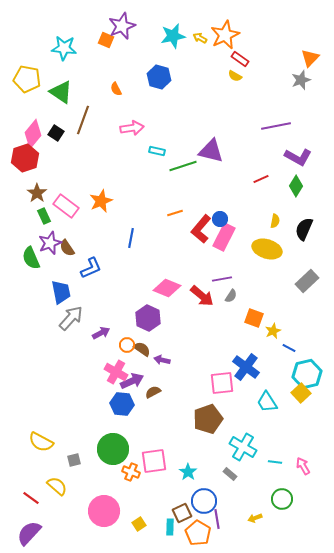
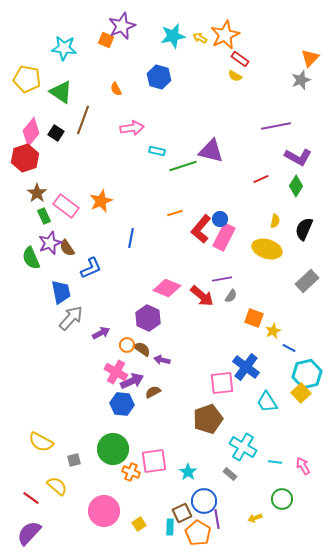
pink diamond at (33, 134): moved 2 px left, 2 px up
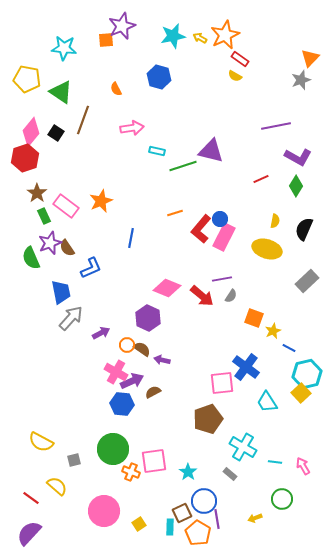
orange square at (106, 40): rotated 28 degrees counterclockwise
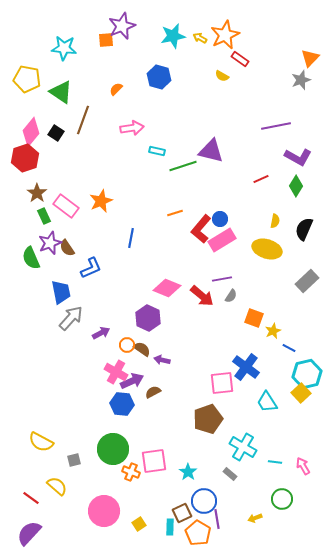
yellow semicircle at (235, 76): moved 13 px left
orange semicircle at (116, 89): rotated 72 degrees clockwise
pink rectangle at (224, 237): moved 2 px left, 3 px down; rotated 32 degrees clockwise
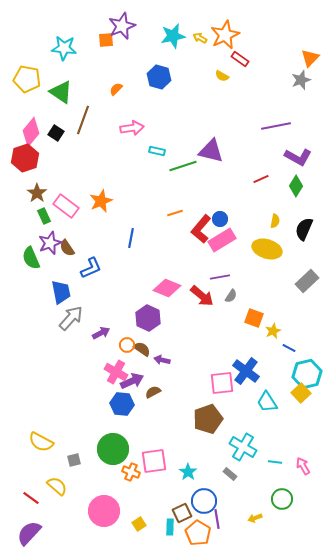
purple line at (222, 279): moved 2 px left, 2 px up
blue cross at (246, 367): moved 4 px down
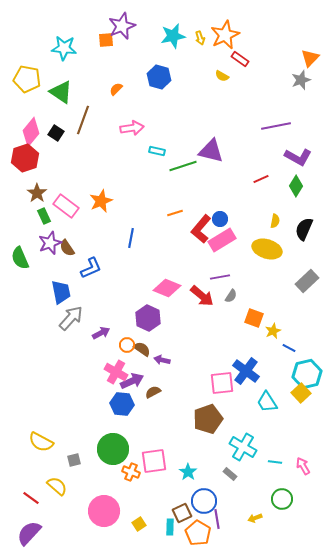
yellow arrow at (200, 38): rotated 136 degrees counterclockwise
green semicircle at (31, 258): moved 11 px left
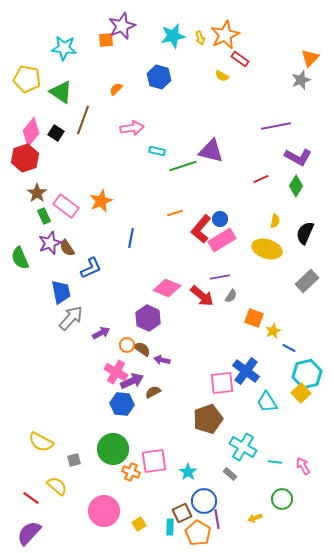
black semicircle at (304, 229): moved 1 px right, 4 px down
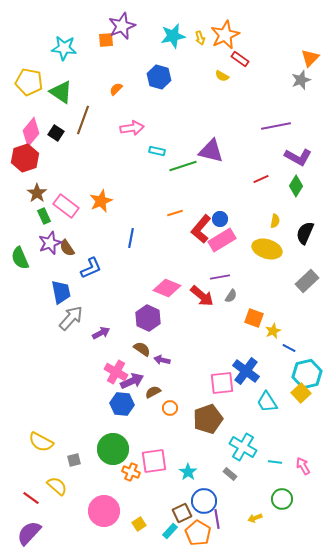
yellow pentagon at (27, 79): moved 2 px right, 3 px down
orange circle at (127, 345): moved 43 px right, 63 px down
cyan rectangle at (170, 527): moved 4 px down; rotated 42 degrees clockwise
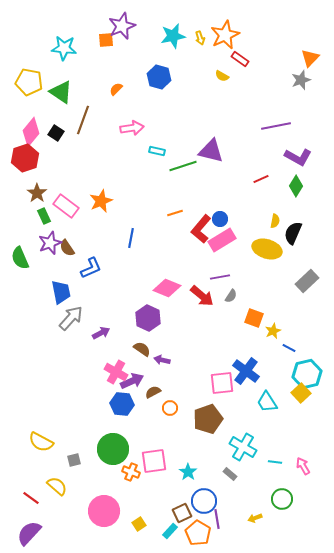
black semicircle at (305, 233): moved 12 px left
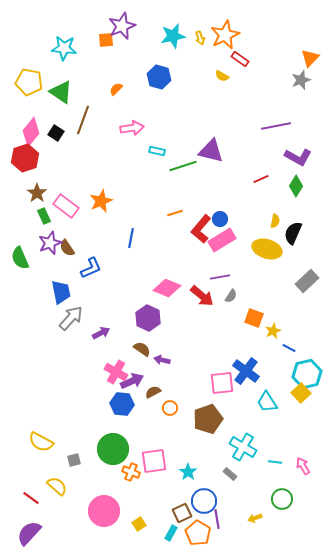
cyan rectangle at (170, 531): moved 1 px right, 2 px down; rotated 14 degrees counterclockwise
